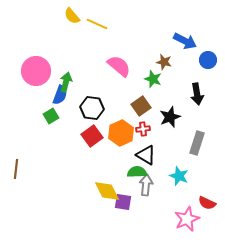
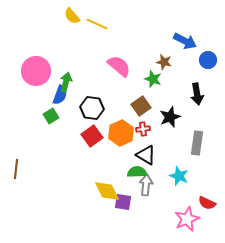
gray rectangle: rotated 10 degrees counterclockwise
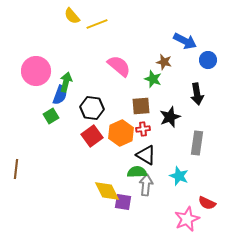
yellow line: rotated 45 degrees counterclockwise
brown square: rotated 30 degrees clockwise
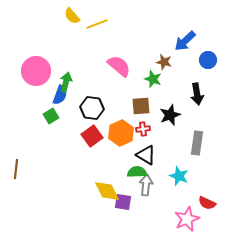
blue arrow: rotated 110 degrees clockwise
black star: moved 2 px up
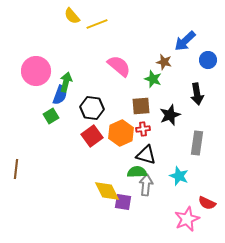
black triangle: rotated 15 degrees counterclockwise
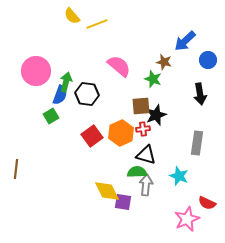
black arrow: moved 3 px right
black hexagon: moved 5 px left, 14 px up
black star: moved 14 px left
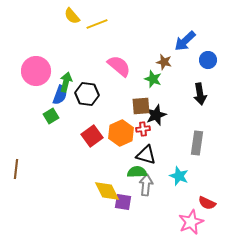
pink star: moved 4 px right, 3 px down
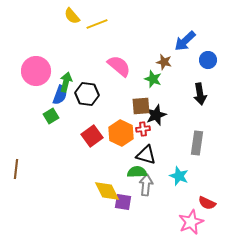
orange hexagon: rotated 10 degrees counterclockwise
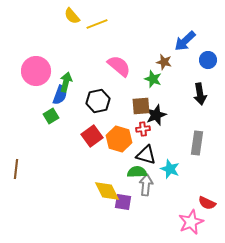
black hexagon: moved 11 px right, 7 px down; rotated 20 degrees counterclockwise
orange hexagon: moved 2 px left, 6 px down; rotated 10 degrees counterclockwise
cyan star: moved 9 px left, 7 px up
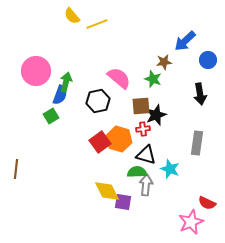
brown star: rotated 21 degrees counterclockwise
pink semicircle: moved 12 px down
red square: moved 8 px right, 6 px down
